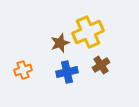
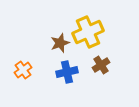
orange cross: rotated 18 degrees counterclockwise
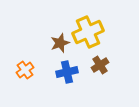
brown cross: moved 1 px left
orange cross: moved 2 px right
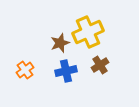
blue cross: moved 1 px left, 1 px up
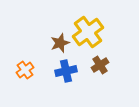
yellow cross: rotated 12 degrees counterclockwise
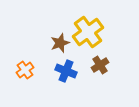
blue cross: rotated 35 degrees clockwise
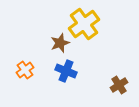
yellow cross: moved 4 px left, 8 px up
brown cross: moved 19 px right, 20 px down
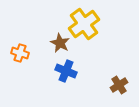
brown star: rotated 24 degrees counterclockwise
orange cross: moved 5 px left, 17 px up; rotated 36 degrees counterclockwise
